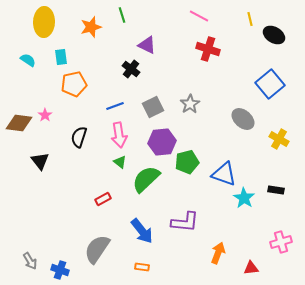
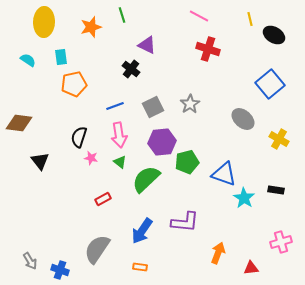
pink star: moved 46 px right, 43 px down; rotated 24 degrees counterclockwise
blue arrow: rotated 72 degrees clockwise
orange rectangle: moved 2 px left
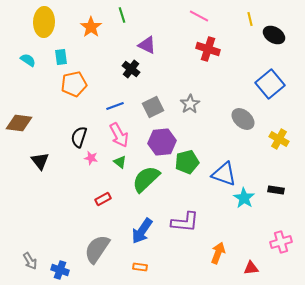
orange star: rotated 20 degrees counterclockwise
pink arrow: rotated 20 degrees counterclockwise
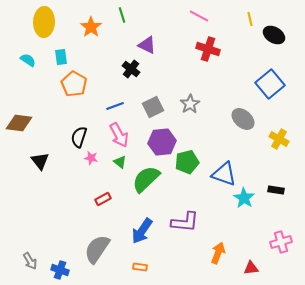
orange pentagon: rotated 30 degrees counterclockwise
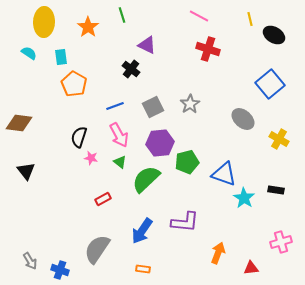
orange star: moved 3 px left
cyan semicircle: moved 1 px right, 7 px up
purple hexagon: moved 2 px left, 1 px down
black triangle: moved 14 px left, 10 px down
orange rectangle: moved 3 px right, 2 px down
